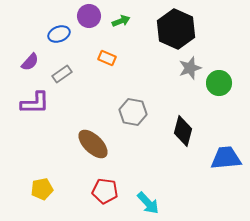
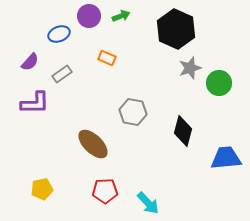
green arrow: moved 5 px up
red pentagon: rotated 10 degrees counterclockwise
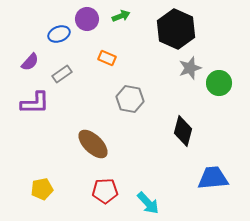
purple circle: moved 2 px left, 3 px down
gray hexagon: moved 3 px left, 13 px up
blue trapezoid: moved 13 px left, 20 px down
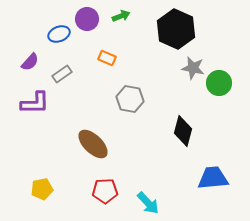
gray star: moved 3 px right; rotated 30 degrees clockwise
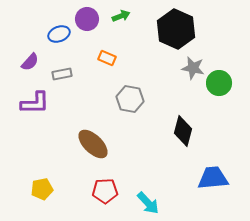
gray rectangle: rotated 24 degrees clockwise
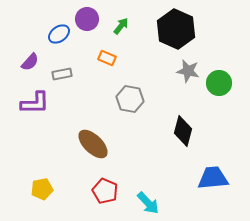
green arrow: moved 10 px down; rotated 30 degrees counterclockwise
blue ellipse: rotated 15 degrees counterclockwise
gray star: moved 5 px left, 3 px down
red pentagon: rotated 25 degrees clockwise
